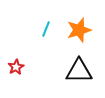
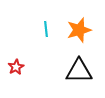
cyan line: rotated 28 degrees counterclockwise
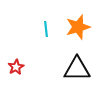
orange star: moved 1 px left, 3 px up
black triangle: moved 2 px left, 2 px up
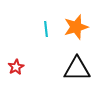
orange star: moved 2 px left
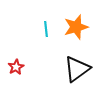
black triangle: rotated 36 degrees counterclockwise
